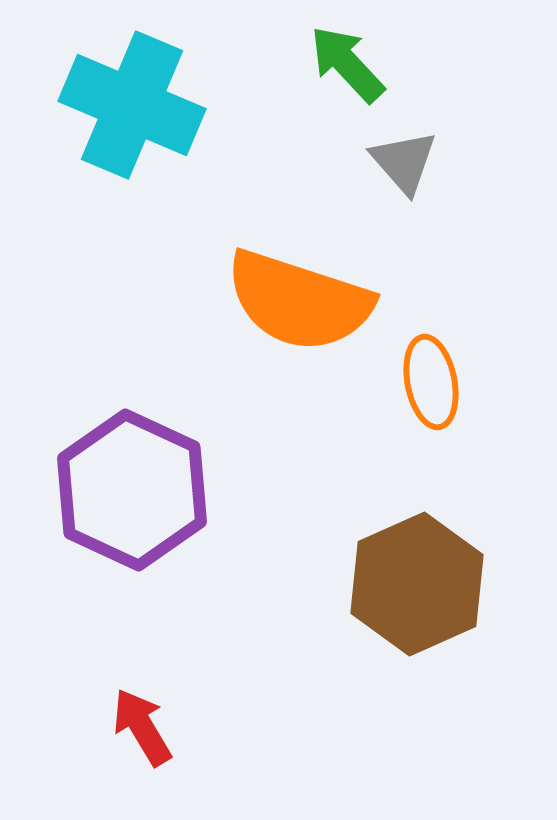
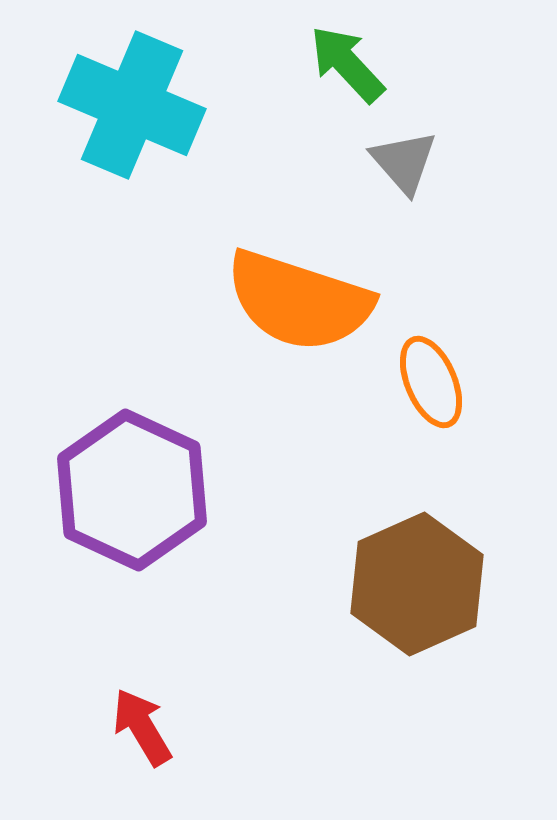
orange ellipse: rotated 12 degrees counterclockwise
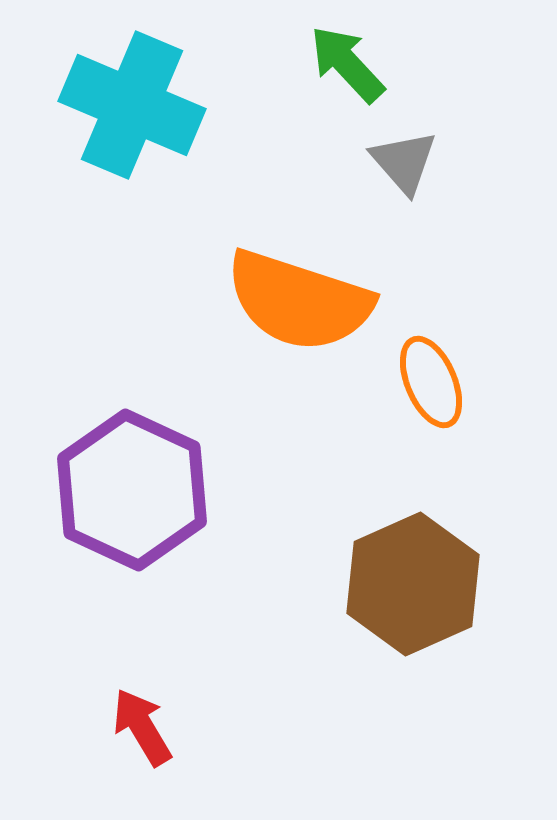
brown hexagon: moved 4 px left
